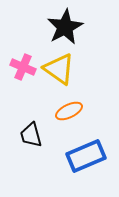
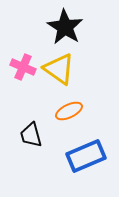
black star: rotated 12 degrees counterclockwise
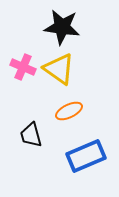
black star: moved 3 px left; rotated 24 degrees counterclockwise
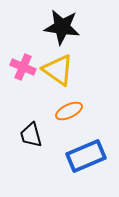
yellow triangle: moved 1 px left, 1 px down
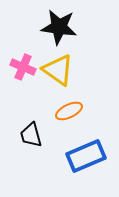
black star: moved 3 px left
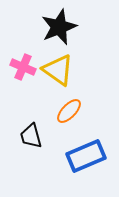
black star: rotated 30 degrees counterclockwise
orange ellipse: rotated 20 degrees counterclockwise
black trapezoid: moved 1 px down
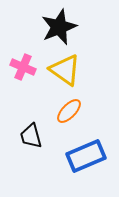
yellow triangle: moved 7 px right
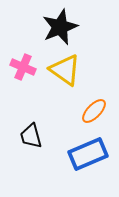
black star: moved 1 px right
orange ellipse: moved 25 px right
blue rectangle: moved 2 px right, 2 px up
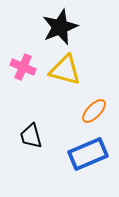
yellow triangle: rotated 20 degrees counterclockwise
